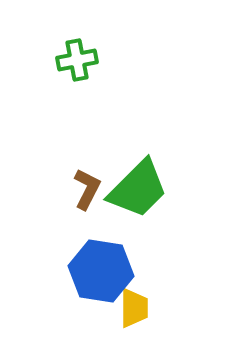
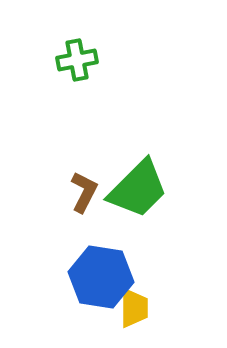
brown L-shape: moved 3 px left, 3 px down
blue hexagon: moved 6 px down
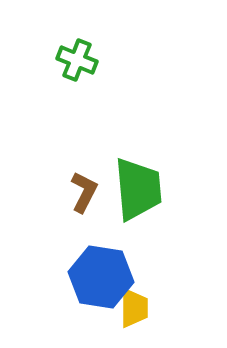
green cross: rotated 33 degrees clockwise
green trapezoid: rotated 50 degrees counterclockwise
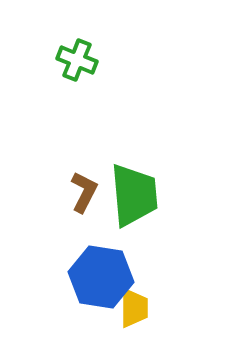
green trapezoid: moved 4 px left, 6 px down
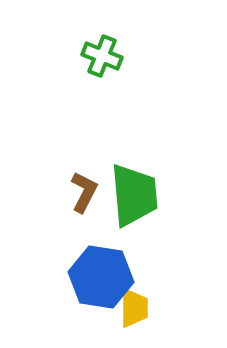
green cross: moved 25 px right, 4 px up
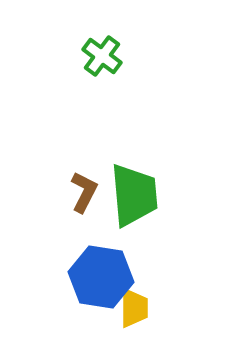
green cross: rotated 15 degrees clockwise
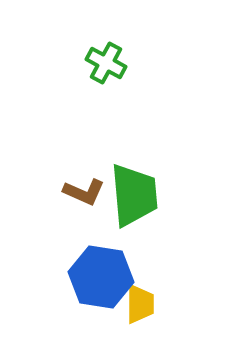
green cross: moved 4 px right, 7 px down; rotated 9 degrees counterclockwise
brown L-shape: rotated 87 degrees clockwise
yellow trapezoid: moved 6 px right, 4 px up
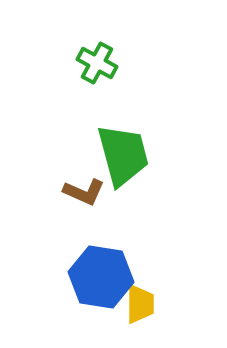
green cross: moved 9 px left
green trapezoid: moved 11 px left, 40 px up; rotated 10 degrees counterclockwise
